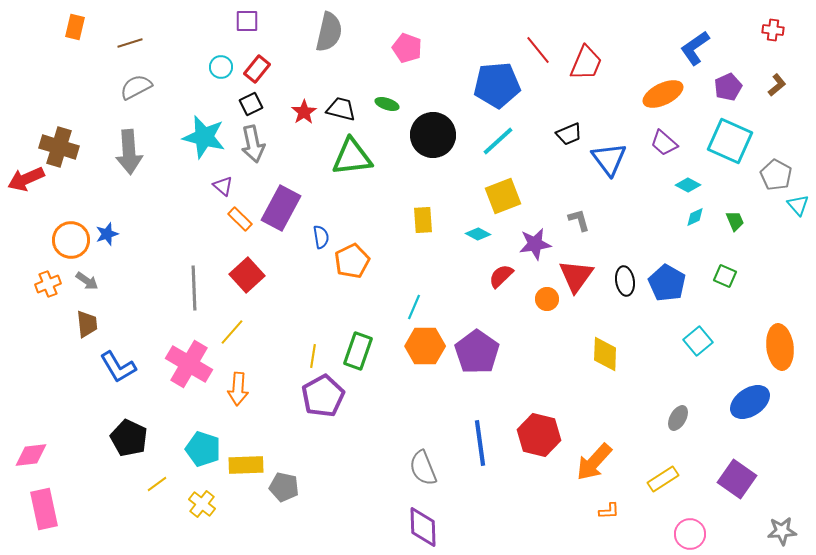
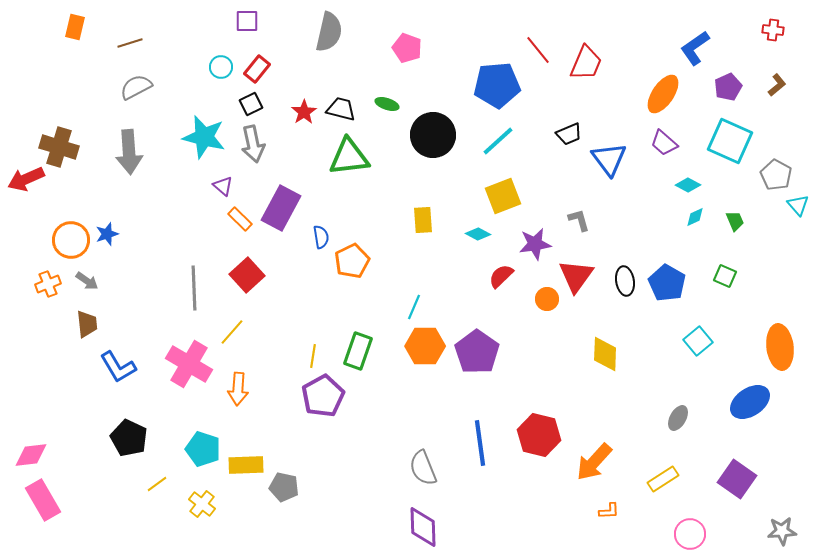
orange ellipse at (663, 94): rotated 30 degrees counterclockwise
green triangle at (352, 157): moved 3 px left
pink rectangle at (44, 509): moved 1 px left, 9 px up; rotated 18 degrees counterclockwise
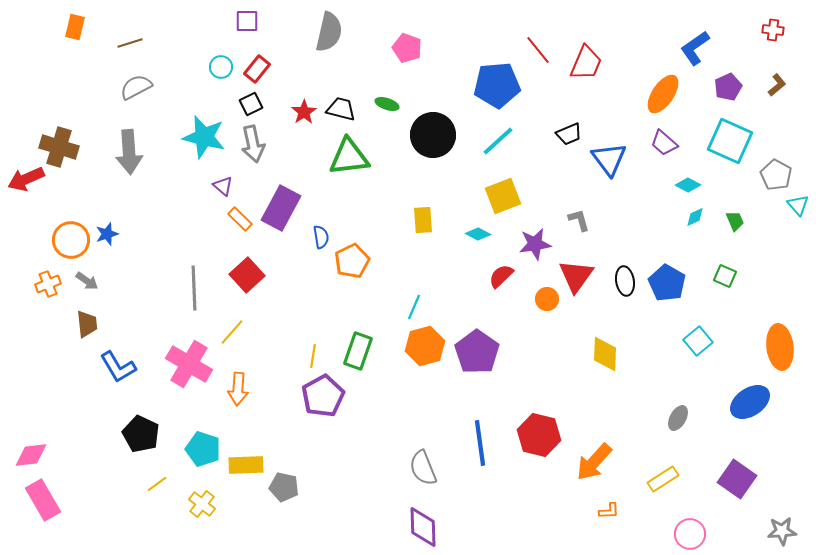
orange hexagon at (425, 346): rotated 15 degrees counterclockwise
black pentagon at (129, 438): moved 12 px right, 4 px up
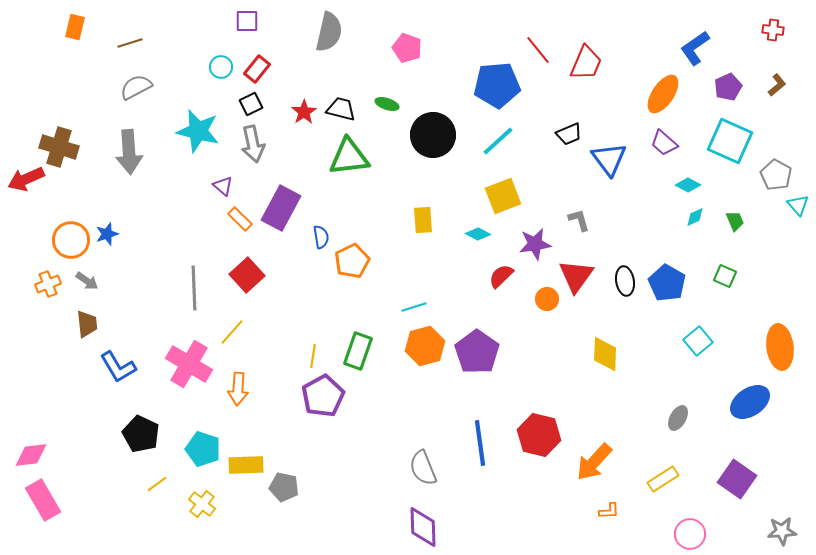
cyan star at (204, 137): moved 6 px left, 6 px up
cyan line at (414, 307): rotated 50 degrees clockwise
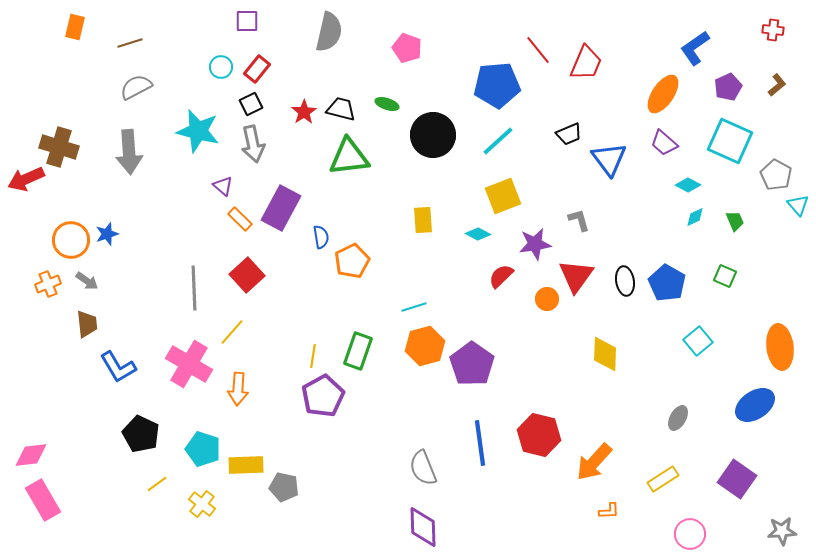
purple pentagon at (477, 352): moved 5 px left, 12 px down
blue ellipse at (750, 402): moved 5 px right, 3 px down
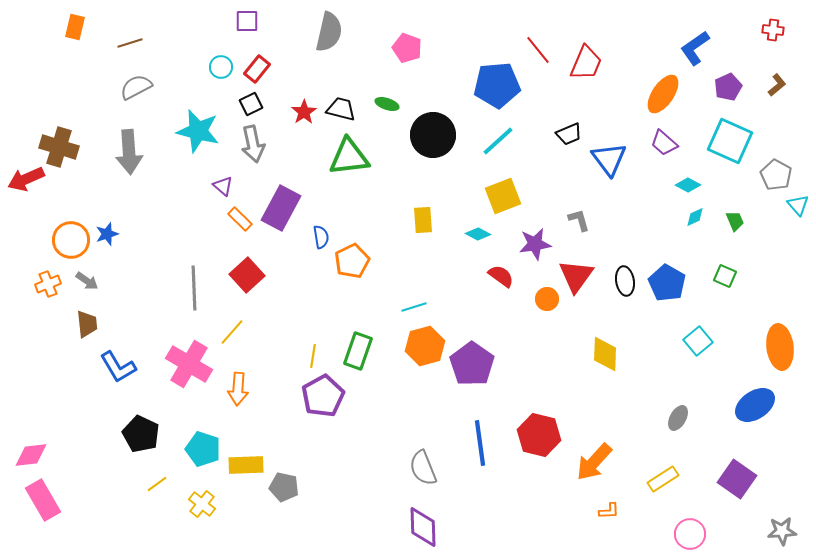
red semicircle at (501, 276): rotated 80 degrees clockwise
